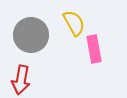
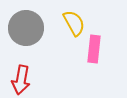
gray circle: moved 5 px left, 7 px up
pink rectangle: rotated 16 degrees clockwise
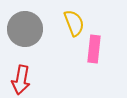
yellow semicircle: rotated 8 degrees clockwise
gray circle: moved 1 px left, 1 px down
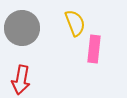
yellow semicircle: moved 1 px right
gray circle: moved 3 px left, 1 px up
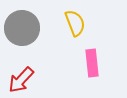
pink rectangle: moved 2 px left, 14 px down; rotated 12 degrees counterclockwise
red arrow: rotated 32 degrees clockwise
